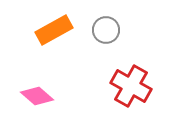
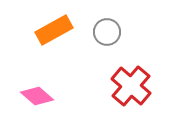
gray circle: moved 1 px right, 2 px down
red cross: rotated 12 degrees clockwise
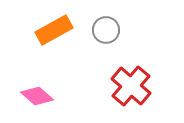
gray circle: moved 1 px left, 2 px up
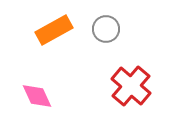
gray circle: moved 1 px up
pink diamond: rotated 24 degrees clockwise
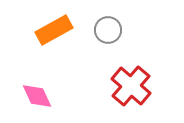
gray circle: moved 2 px right, 1 px down
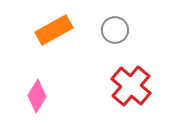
gray circle: moved 7 px right
pink diamond: rotated 56 degrees clockwise
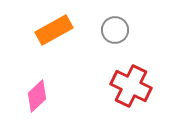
red cross: rotated 15 degrees counterclockwise
pink diamond: rotated 16 degrees clockwise
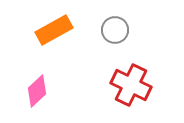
red cross: moved 1 px up
pink diamond: moved 5 px up
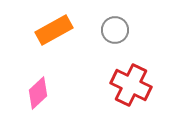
pink diamond: moved 1 px right, 2 px down
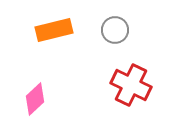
orange rectangle: rotated 15 degrees clockwise
pink diamond: moved 3 px left, 6 px down
